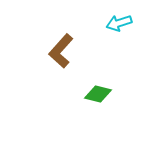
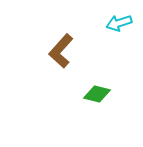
green diamond: moved 1 px left
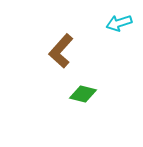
green diamond: moved 14 px left
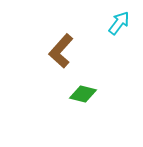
cyan arrow: rotated 145 degrees clockwise
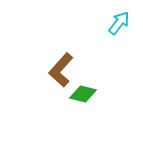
brown L-shape: moved 19 px down
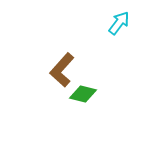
brown L-shape: moved 1 px right
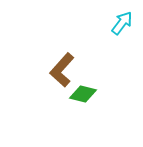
cyan arrow: moved 3 px right
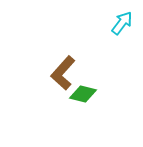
brown L-shape: moved 1 px right, 3 px down
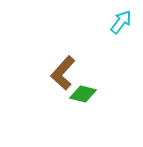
cyan arrow: moved 1 px left, 1 px up
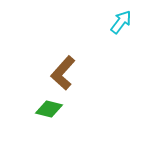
green diamond: moved 34 px left, 15 px down
